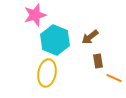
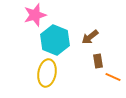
orange line: moved 1 px left, 1 px up
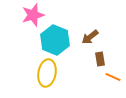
pink star: moved 2 px left
brown rectangle: moved 2 px right, 2 px up
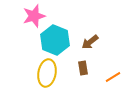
pink star: moved 1 px right, 1 px down
brown arrow: moved 5 px down
brown rectangle: moved 17 px left, 9 px down
orange line: rotated 56 degrees counterclockwise
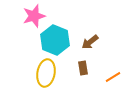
yellow ellipse: moved 1 px left
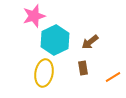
cyan hexagon: rotated 12 degrees clockwise
yellow ellipse: moved 2 px left
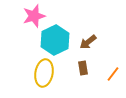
brown arrow: moved 2 px left
orange line: moved 3 px up; rotated 21 degrees counterclockwise
